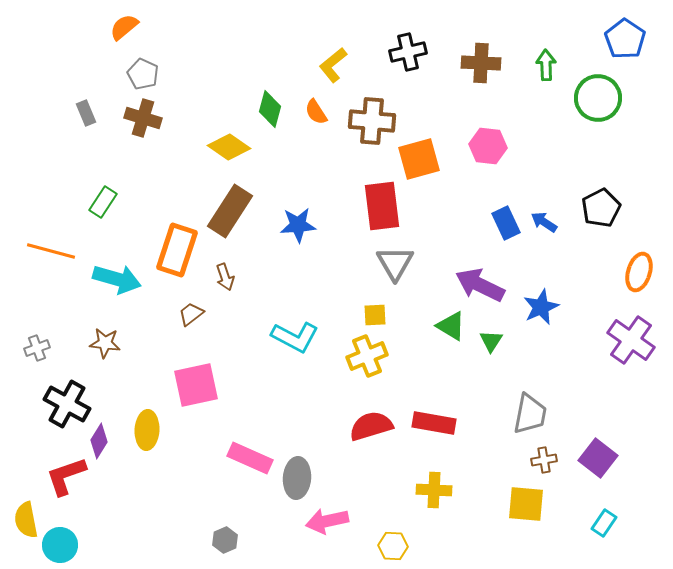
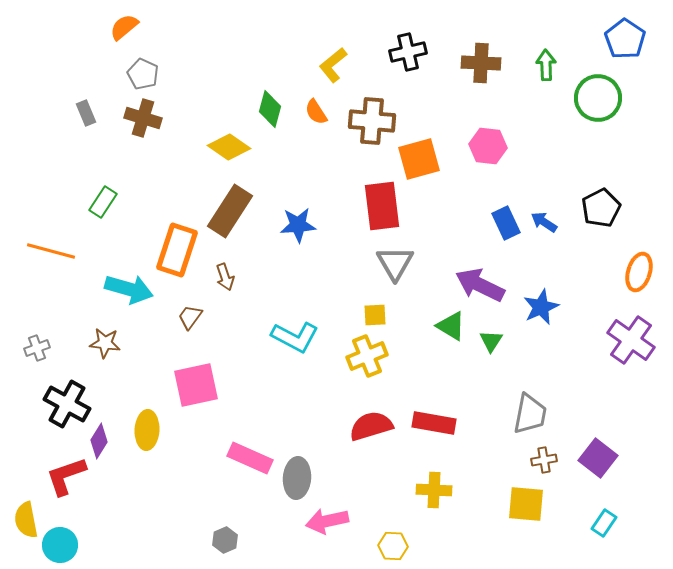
cyan arrow at (117, 279): moved 12 px right, 10 px down
brown trapezoid at (191, 314): moved 1 px left, 3 px down; rotated 16 degrees counterclockwise
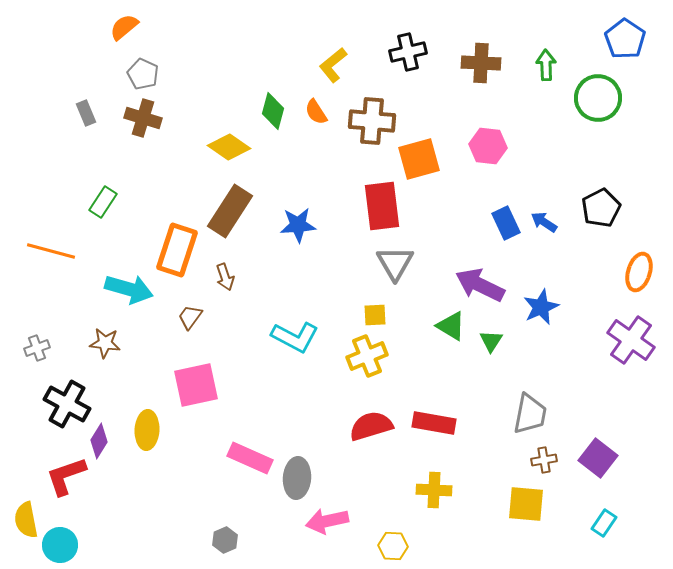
green diamond at (270, 109): moved 3 px right, 2 px down
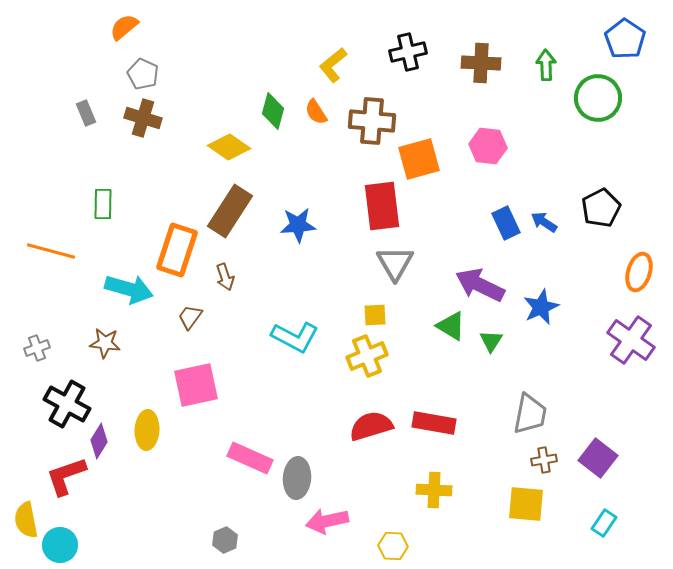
green rectangle at (103, 202): moved 2 px down; rotated 32 degrees counterclockwise
